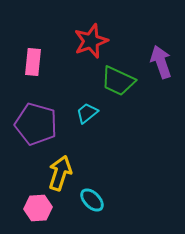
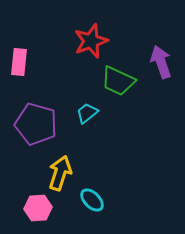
pink rectangle: moved 14 px left
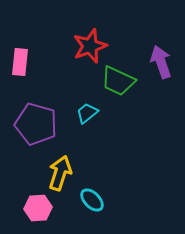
red star: moved 1 px left, 5 px down
pink rectangle: moved 1 px right
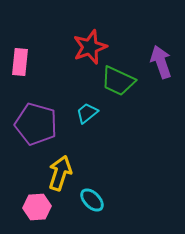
red star: moved 1 px down
pink hexagon: moved 1 px left, 1 px up
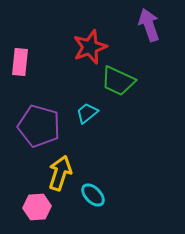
purple arrow: moved 12 px left, 37 px up
purple pentagon: moved 3 px right, 2 px down
cyan ellipse: moved 1 px right, 5 px up
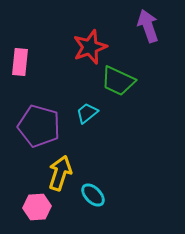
purple arrow: moved 1 px left, 1 px down
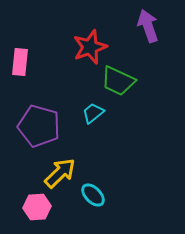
cyan trapezoid: moved 6 px right
yellow arrow: rotated 28 degrees clockwise
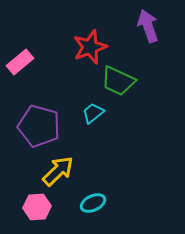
pink rectangle: rotated 44 degrees clockwise
yellow arrow: moved 2 px left, 2 px up
cyan ellipse: moved 8 px down; rotated 70 degrees counterclockwise
